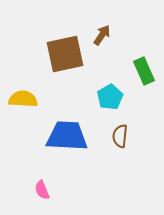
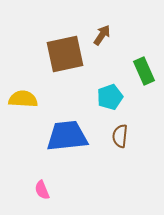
cyan pentagon: rotated 10 degrees clockwise
blue trapezoid: rotated 9 degrees counterclockwise
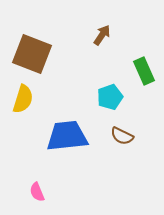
brown square: moved 33 px left; rotated 33 degrees clockwise
yellow semicircle: rotated 104 degrees clockwise
brown semicircle: moved 2 px right; rotated 70 degrees counterclockwise
pink semicircle: moved 5 px left, 2 px down
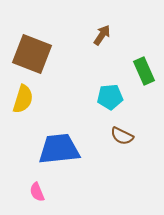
cyan pentagon: rotated 15 degrees clockwise
blue trapezoid: moved 8 px left, 13 px down
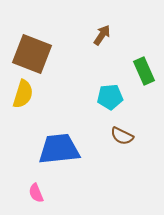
yellow semicircle: moved 5 px up
pink semicircle: moved 1 px left, 1 px down
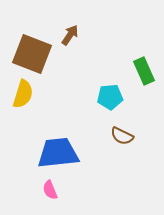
brown arrow: moved 32 px left
blue trapezoid: moved 1 px left, 4 px down
pink semicircle: moved 14 px right, 3 px up
